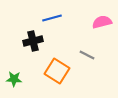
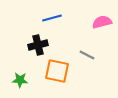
black cross: moved 5 px right, 4 px down
orange square: rotated 20 degrees counterclockwise
green star: moved 6 px right, 1 px down
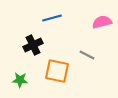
black cross: moved 5 px left; rotated 12 degrees counterclockwise
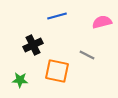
blue line: moved 5 px right, 2 px up
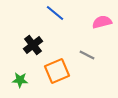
blue line: moved 2 px left, 3 px up; rotated 54 degrees clockwise
black cross: rotated 12 degrees counterclockwise
orange square: rotated 35 degrees counterclockwise
